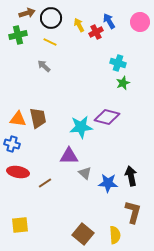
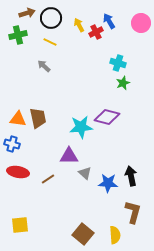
pink circle: moved 1 px right, 1 px down
brown line: moved 3 px right, 4 px up
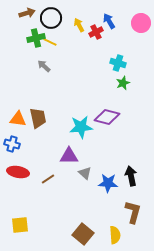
green cross: moved 18 px right, 3 px down
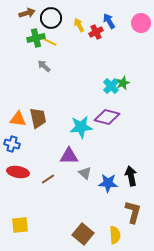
cyan cross: moved 7 px left, 23 px down; rotated 28 degrees clockwise
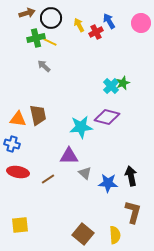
brown trapezoid: moved 3 px up
